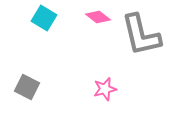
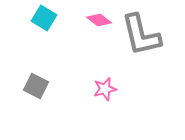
pink diamond: moved 1 px right, 3 px down
gray square: moved 9 px right, 1 px up
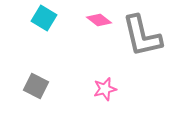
gray L-shape: moved 1 px right, 1 px down
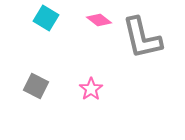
cyan square: moved 2 px right
gray L-shape: moved 2 px down
pink star: moved 14 px left; rotated 20 degrees counterclockwise
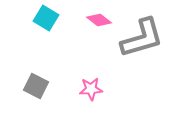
gray L-shape: rotated 93 degrees counterclockwise
pink star: rotated 30 degrees clockwise
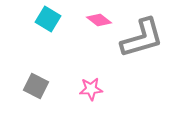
cyan square: moved 2 px right, 1 px down
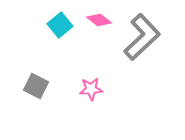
cyan square: moved 12 px right, 6 px down; rotated 20 degrees clockwise
gray L-shape: moved 1 px up; rotated 27 degrees counterclockwise
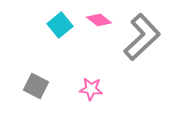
pink star: rotated 10 degrees clockwise
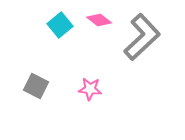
pink star: moved 1 px left
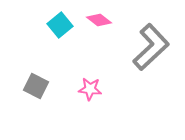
gray L-shape: moved 9 px right, 10 px down
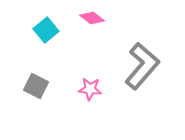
pink diamond: moved 7 px left, 2 px up
cyan square: moved 14 px left, 5 px down
gray L-shape: moved 9 px left, 19 px down; rotated 6 degrees counterclockwise
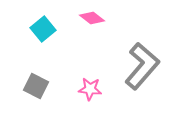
cyan square: moved 3 px left, 1 px up
